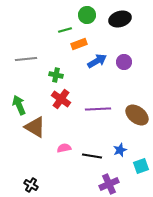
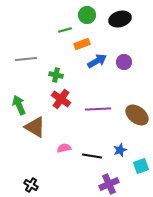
orange rectangle: moved 3 px right
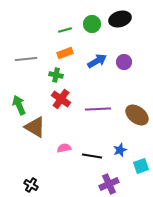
green circle: moved 5 px right, 9 px down
orange rectangle: moved 17 px left, 9 px down
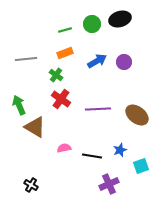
green cross: rotated 24 degrees clockwise
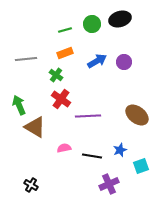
purple line: moved 10 px left, 7 px down
